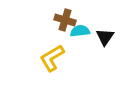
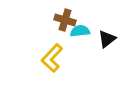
black triangle: moved 2 px right, 2 px down; rotated 18 degrees clockwise
yellow L-shape: rotated 16 degrees counterclockwise
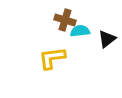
yellow L-shape: rotated 40 degrees clockwise
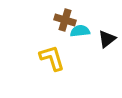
yellow L-shape: rotated 80 degrees clockwise
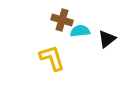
brown cross: moved 3 px left
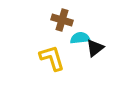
cyan semicircle: moved 7 px down
black triangle: moved 12 px left, 9 px down
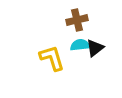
brown cross: moved 15 px right; rotated 30 degrees counterclockwise
cyan semicircle: moved 7 px down
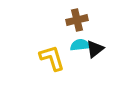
black triangle: moved 1 px down
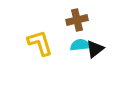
yellow L-shape: moved 12 px left, 15 px up
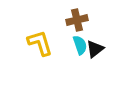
cyan semicircle: rotated 78 degrees clockwise
